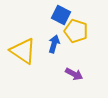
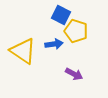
blue arrow: rotated 66 degrees clockwise
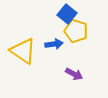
blue square: moved 6 px right, 1 px up; rotated 12 degrees clockwise
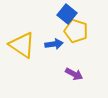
yellow triangle: moved 1 px left, 6 px up
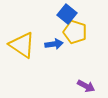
yellow pentagon: moved 1 px left, 1 px down
purple arrow: moved 12 px right, 12 px down
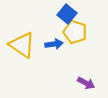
purple arrow: moved 3 px up
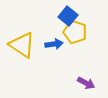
blue square: moved 1 px right, 2 px down
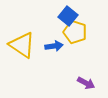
blue arrow: moved 2 px down
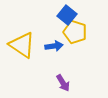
blue square: moved 1 px left, 1 px up
purple arrow: moved 23 px left; rotated 30 degrees clockwise
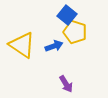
blue arrow: rotated 12 degrees counterclockwise
purple arrow: moved 3 px right, 1 px down
